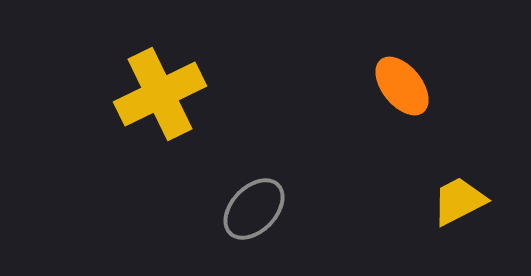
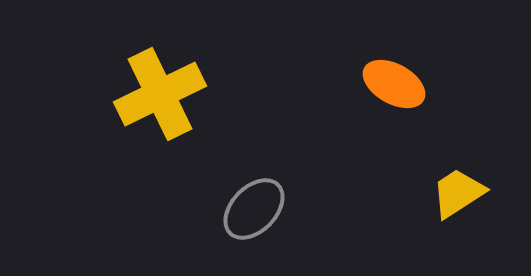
orange ellipse: moved 8 px left, 2 px up; rotated 22 degrees counterclockwise
yellow trapezoid: moved 1 px left, 8 px up; rotated 6 degrees counterclockwise
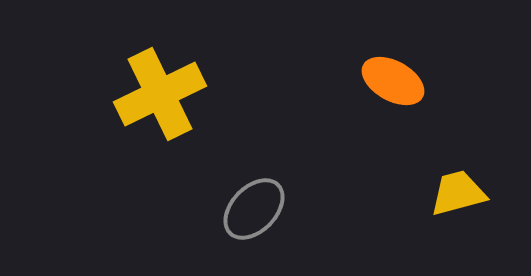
orange ellipse: moved 1 px left, 3 px up
yellow trapezoid: rotated 18 degrees clockwise
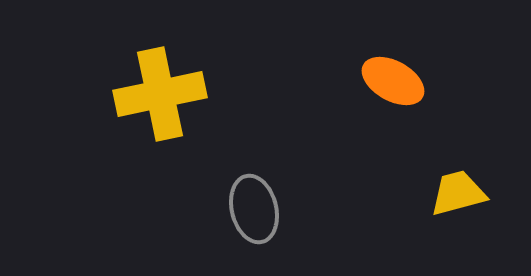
yellow cross: rotated 14 degrees clockwise
gray ellipse: rotated 58 degrees counterclockwise
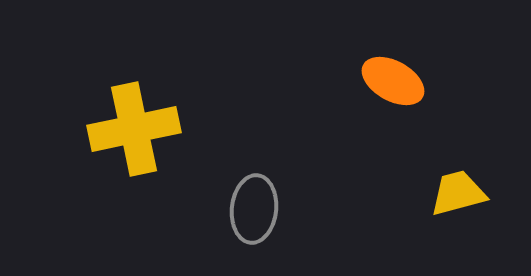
yellow cross: moved 26 px left, 35 px down
gray ellipse: rotated 20 degrees clockwise
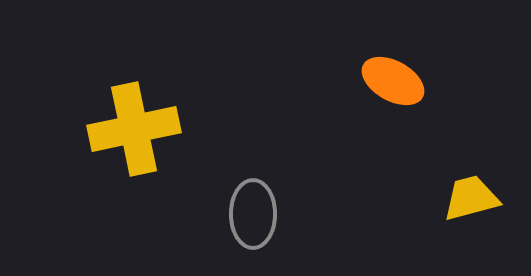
yellow trapezoid: moved 13 px right, 5 px down
gray ellipse: moved 1 px left, 5 px down; rotated 6 degrees counterclockwise
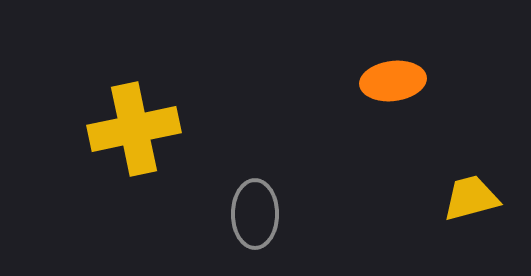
orange ellipse: rotated 36 degrees counterclockwise
gray ellipse: moved 2 px right
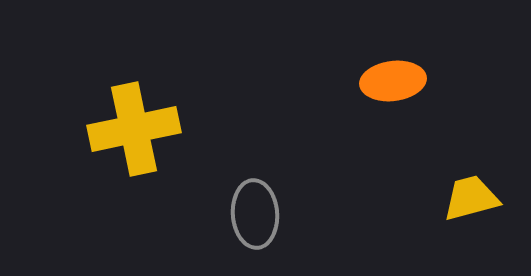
gray ellipse: rotated 4 degrees counterclockwise
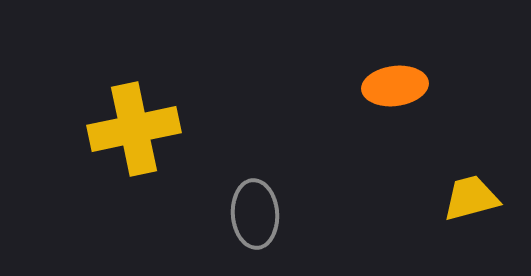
orange ellipse: moved 2 px right, 5 px down
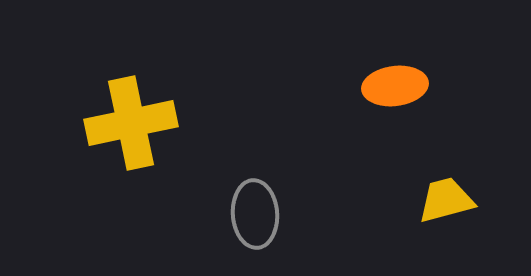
yellow cross: moved 3 px left, 6 px up
yellow trapezoid: moved 25 px left, 2 px down
